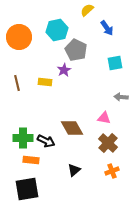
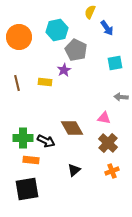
yellow semicircle: moved 3 px right, 2 px down; rotated 24 degrees counterclockwise
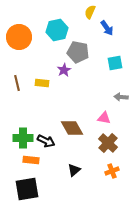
gray pentagon: moved 2 px right, 2 px down; rotated 15 degrees counterclockwise
yellow rectangle: moved 3 px left, 1 px down
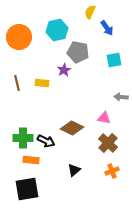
cyan square: moved 1 px left, 3 px up
brown diamond: rotated 35 degrees counterclockwise
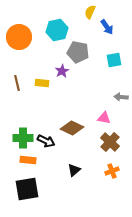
blue arrow: moved 1 px up
purple star: moved 2 px left, 1 px down
brown cross: moved 2 px right, 1 px up
orange rectangle: moved 3 px left
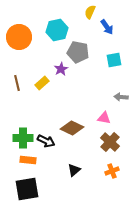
purple star: moved 1 px left, 2 px up
yellow rectangle: rotated 48 degrees counterclockwise
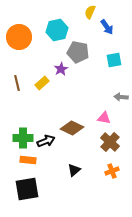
black arrow: rotated 48 degrees counterclockwise
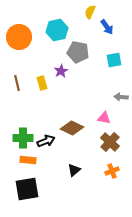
purple star: moved 2 px down
yellow rectangle: rotated 64 degrees counterclockwise
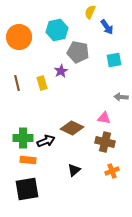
brown cross: moved 5 px left; rotated 30 degrees counterclockwise
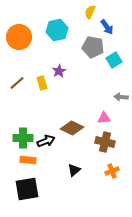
gray pentagon: moved 15 px right, 5 px up
cyan square: rotated 21 degrees counterclockwise
purple star: moved 2 px left
brown line: rotated 63 degrees clockwise
pink triangle: rotated 16 degrees counterclockwise
